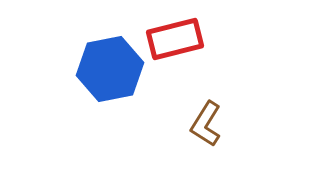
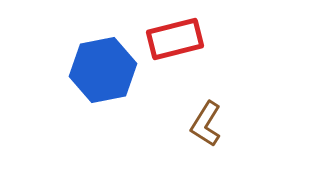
blue hexagon: moved 7 px left, 1 px down
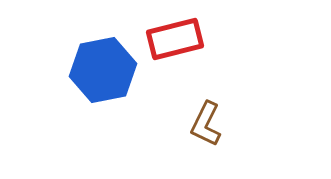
brown L-shape: rotated 6 degrees counterclockwise
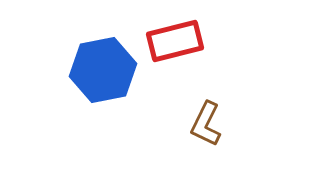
red rectangle: moved 2 px down
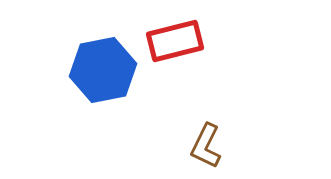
brown L-shape: moved 22 px down
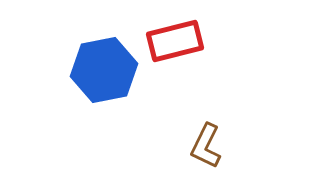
blue hexagon: moved 1 px right
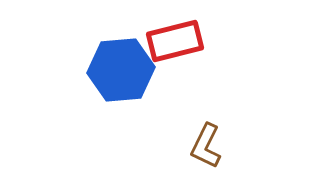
blue hexagon: moved 17 px right; rotated 6 degrees clockwise
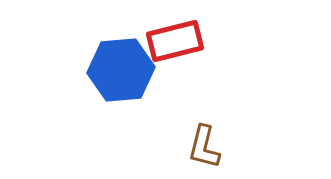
brown L-shape: moved 2 px left, 1 px down; rotated 12 degrees counterclockwise
